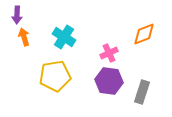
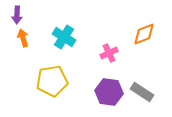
orange arrow: moved 1 px left, 1 px down
yellow pentagon: moved 3 px left, 5 px down
purple hexagon: moved 11 px down
gray rectangle: rotated 75 degrees counterclockwise
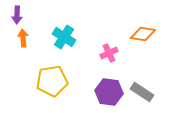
orange diamond: moved 1 px left; rotated 30 degrees clockwise
orange arrow: rotated 12 degrees clockwise
